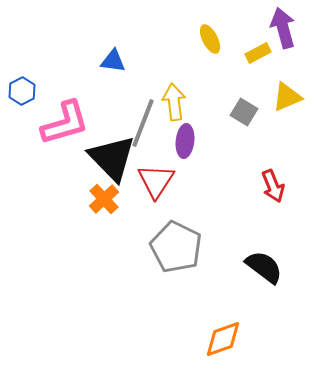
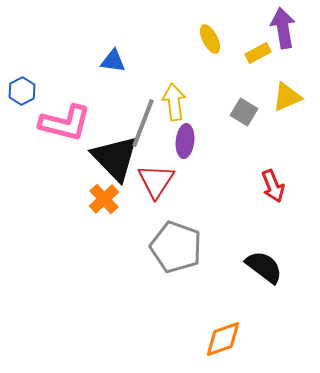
purple arrow: rotated 6 degrees clockwise
pink L-shape: rotated 30 degrees clockwise
black triangle: moved 3 px right
gray pentagon: rotated 6 degrees counterclockwise
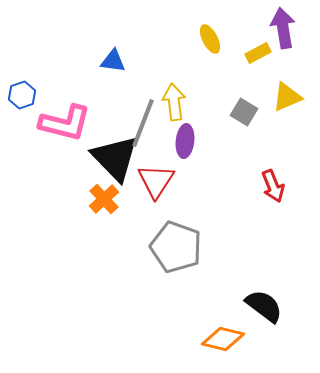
blue hexagon: moved 4 px down; rotated 8 degrees clockwise
black semicircle: moved 39 px down
orange diamond: rotated 33 degrees clockwise
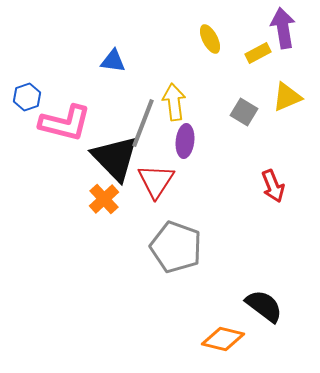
blue hexagon: moved 5 px right, 2 px down
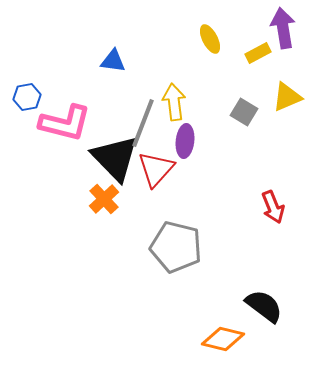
blue hexagon: rotated 8 degrees clockwise
red triangle: moved 12 px up; rotated 9 degrees clockwise
red arrow: moved 21 px down
gray pentagon: rotated 6 degrees counterclockwise
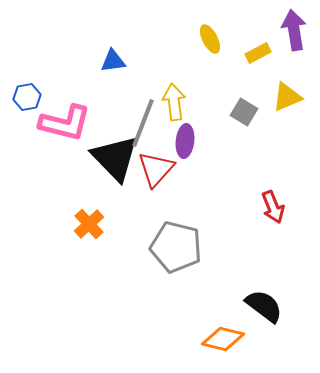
purple arrow: moved 11 px right, 2 px down
blue triangle: rotated 16 degrees counterclockwise
orange cross: moved 15 px left, 25 px down
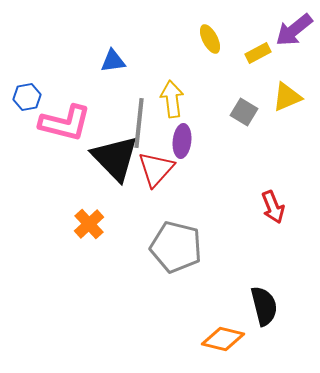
purple arrow: rotated 120 degrees counterclockwise
yellow arrow: moved 2 px left, 3 px up
gray line: moved 4 px left; rotated 15 degrees counterclockwise
purple ellipse: moved 3 px left
black semicircle: rotated 39 degrees clockwise
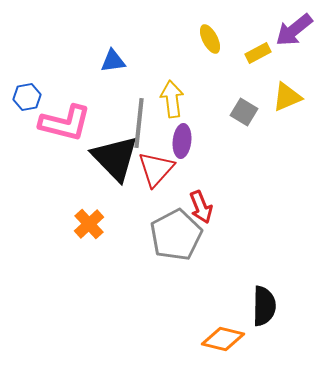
red arrow: moved 72 px left
gray pentagon: moved 12 px up; rotated 30 degrees clockwise
black semicircle: rotated 15 degrees clockwise
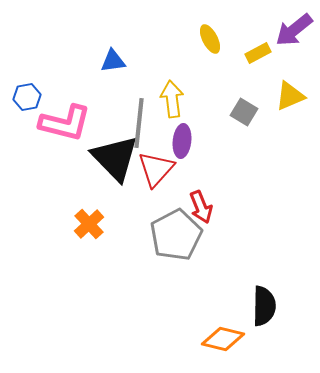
yellow triangle: moved 3 px right, 1 px up
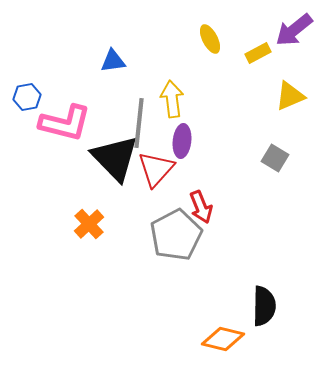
gray square: moved 31 px right, 46 px down
